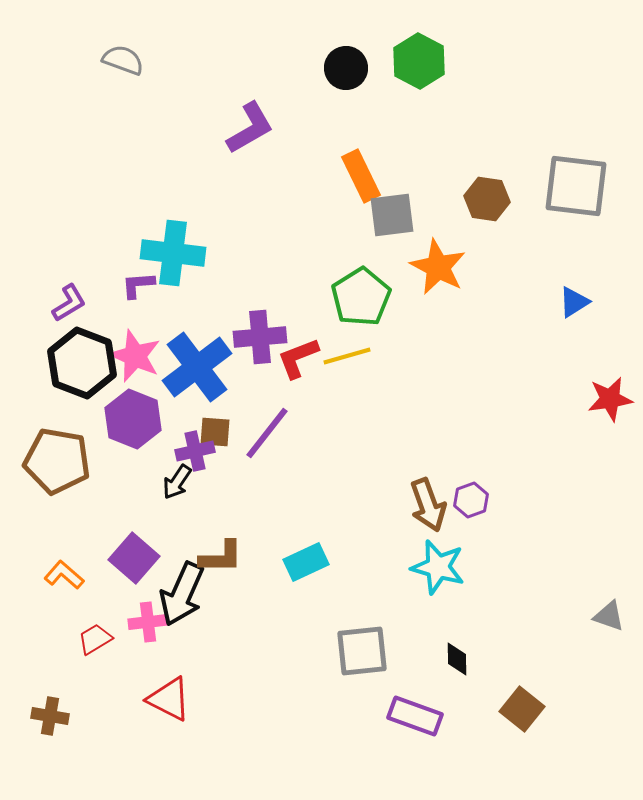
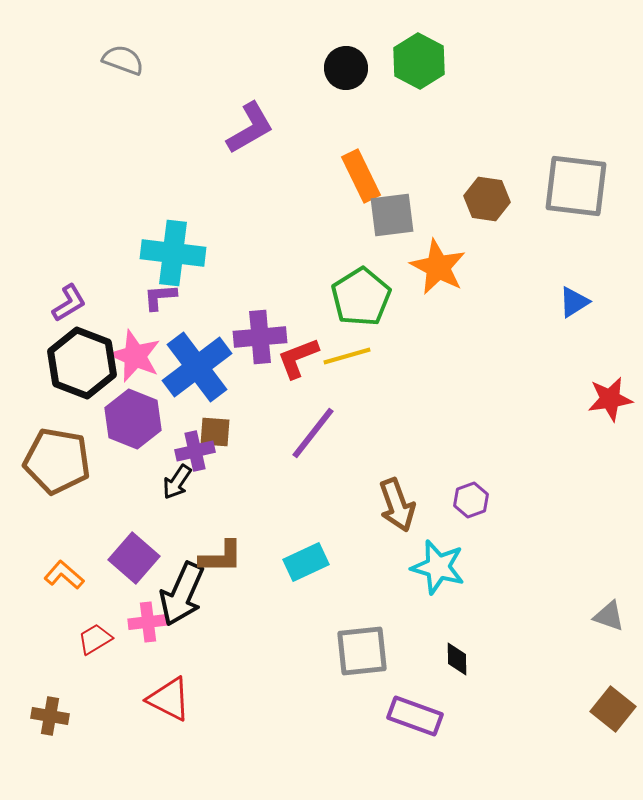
purple L-shape at (138, 285): moved 22 px right, 12 px down
purple line at (267, 433): moved 46 px right
brown arrow at (428, 505): moved 31 px left
brown square at (522, 709): moved 91 px right
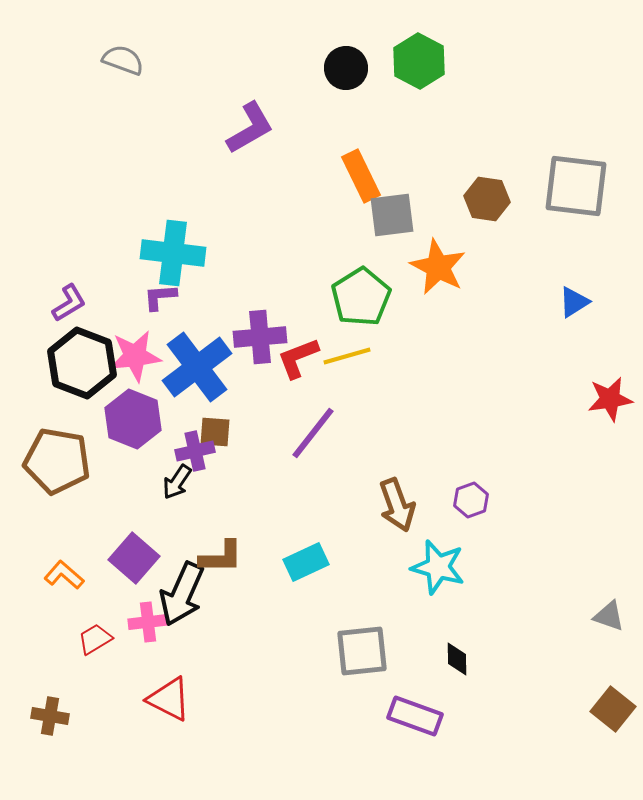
pink star at (135, 356): rotated 30 degrees counterclockwise
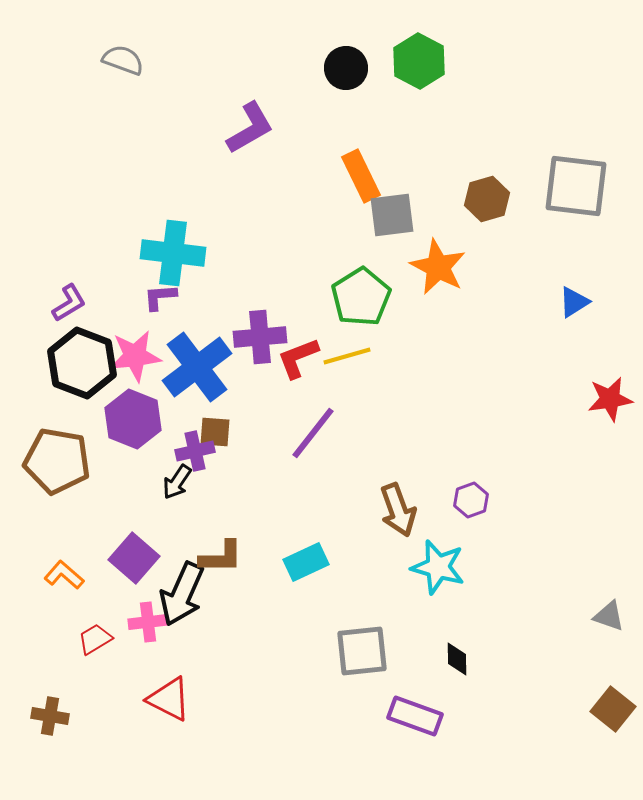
brown hexagon at (487, 199): rotated 24 degrees counterclockwise
brown arrow at (397, 505): moved 1 px right, 5 px down
